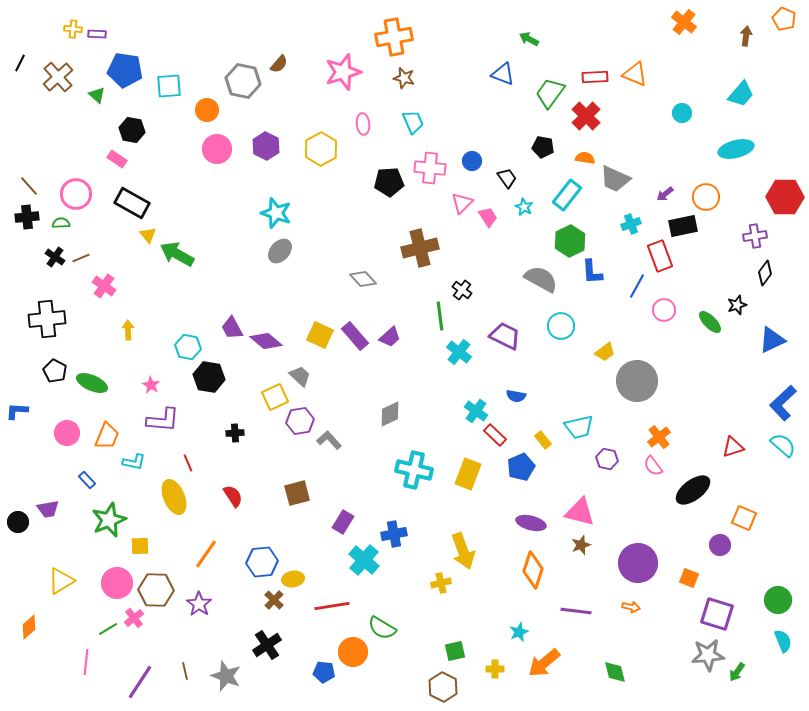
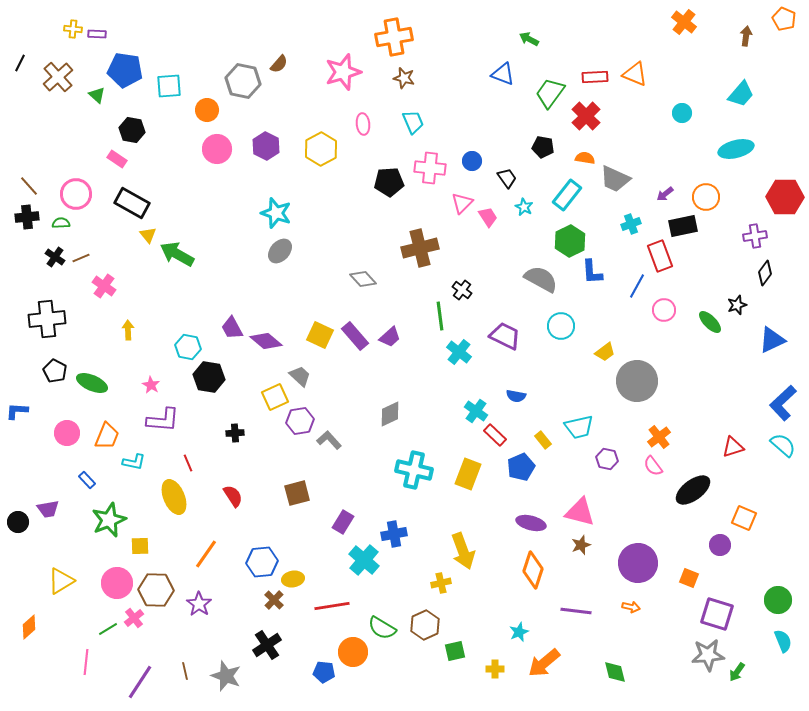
brown hexagon at (443, 687): moved 18 px left, 62 px up; rotated 8 degrees clockwise
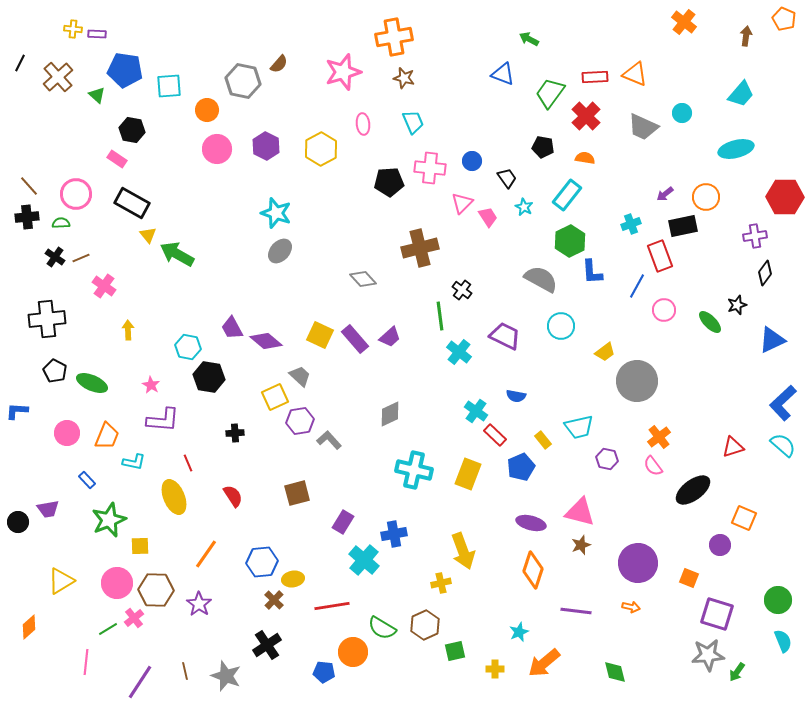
gray trapezoid at (615, 179): moved 28 px right, 52 px up
purple rectangle at (355, 336): moved 3 px down
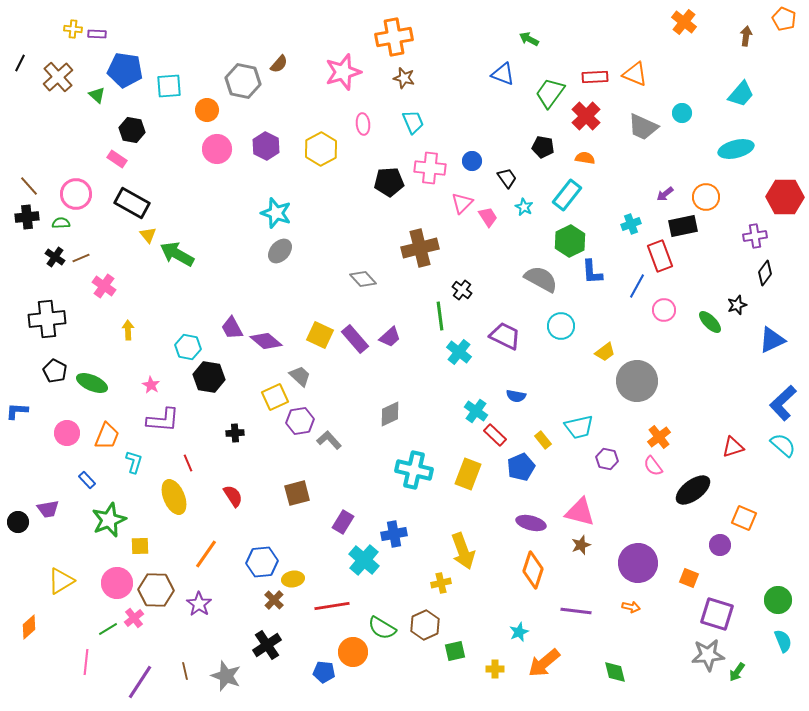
cyan L-shape at (134, 462): rotated 85 degrees counterclockwise
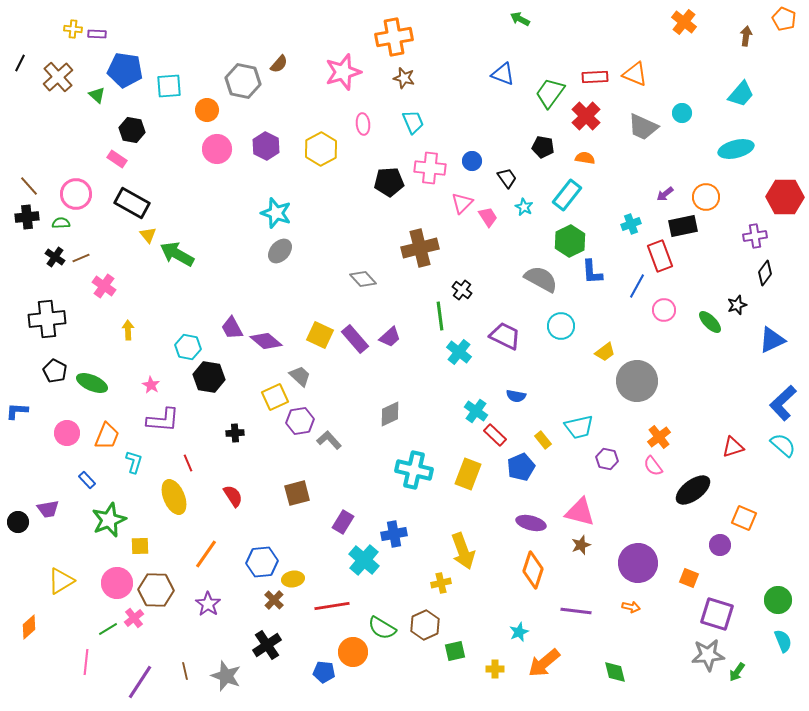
green arrow at (529, 39): moved 9 px left, 20 px up
purple star at (199, 604): moved 9 px right
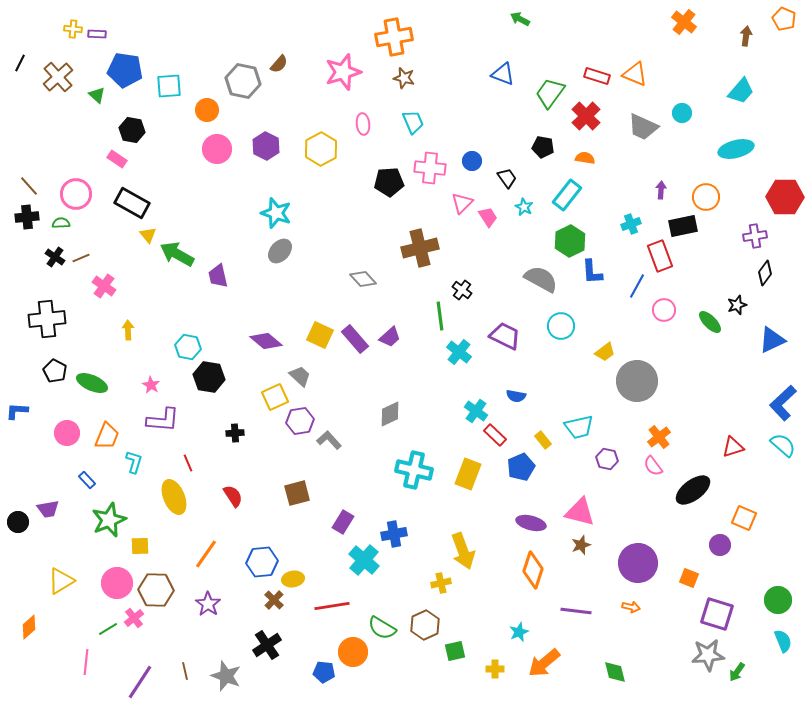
red rectangle at (595, 77): moved 2 px right, 1 px up; rotated 20 degrees clockwise
cyan trapezoid at (741, 94): moved 3 px up
purple arrow at (665, 194): moved 4 px left, 4 px up; rotated 132 degrees clockwise
purple trapezoid at (232, 328): moved 14 px left, 52 px up; rotated 15 degrees clockwise
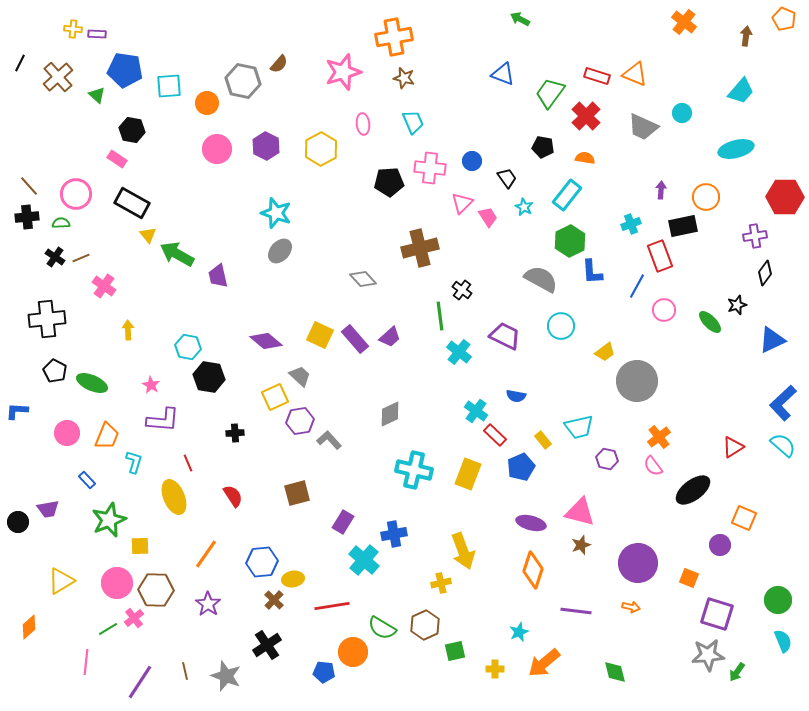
orange circle at (207, 110): moved 7 px up
red triangle at (733, 447): rotated 15 degrees counterclockwise
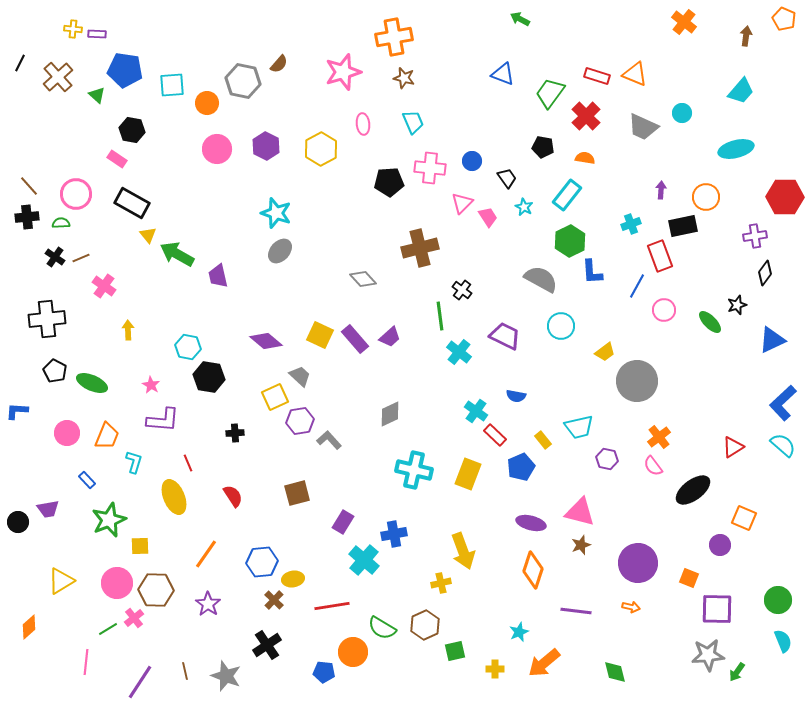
cyan square at (169, 86): moved 3 px right, 1 px up
purple square at (717, 614): moved 5 px up; rotated 16 degrees counterclockwise
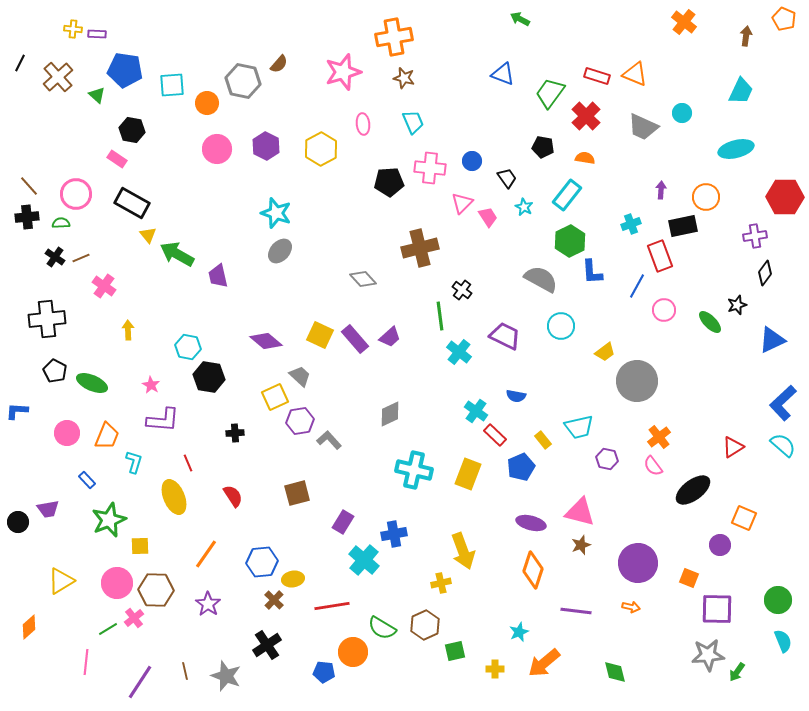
cyan trapezoid at (741, 91): rotated 16 degrees counterclockwise
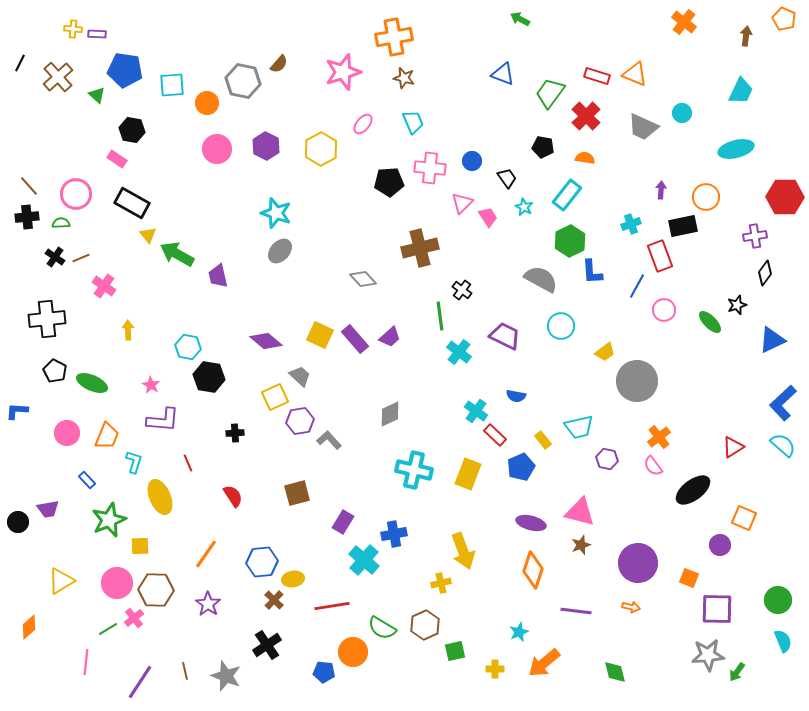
pink ellipse at (363, 124): rotated 45 degrees clockwise
yellow ellipse at (174, 497): moved 14 px left
